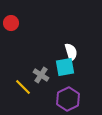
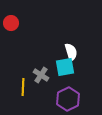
yellow line: rotated 48 degrees clockwise
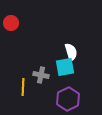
gray cross: rotated 21 degrees counterclockwise
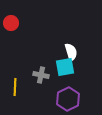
yellow line: moved 8 px left
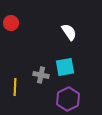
white semicircle: moved 2 px left, 20 px up; rotated 18 degrees counterclockwise
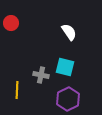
cyan square: rotated 24 degrees clockwise
yellow line: moved 2 px right, 3 px down
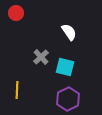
red circle: moved 5 px right, 10 px up
gray cross: moved 18 px up; rotated 35 degrees clockwise
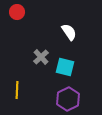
red circle: moved 1 px right, 1 px up
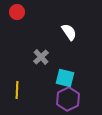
cyan square: moved 11 px down
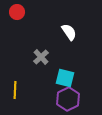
yellow line: moved 2 px left
